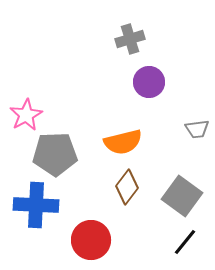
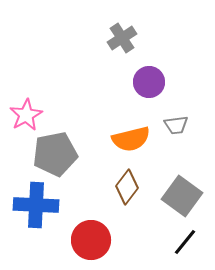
gray cross: moved 8 px left, 1 px up; rotated 16 degrees counterclockwise
gray trapezoid: moved 21 px left, 4 px up
orange semicircle: moved 8 px right, 3 px up
gray pentagon: rotated 9 degrees counterclockwise
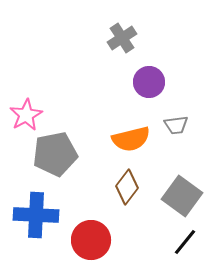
blue cross: moved 10 px down
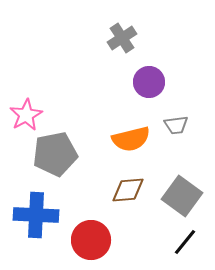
brown diamond: moved 1 px right, 3 px down; rotated 48 degrees clockwise
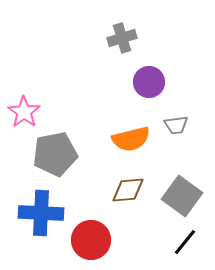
gray cross: rotated 16 degrees clockwise
pink star: moved 2 px left, 3 px up; rotated 8 degrees counterclockwise
blue cross: moved 5 px right, 2 px up
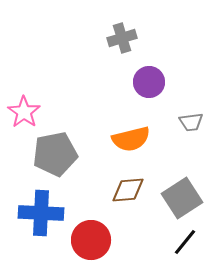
gray trapezoid: moved 15 px right, 3 px up
gray square: moved 2 px down; rotated 21 degrees clockwise
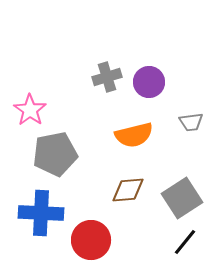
gray cross: moved 15 px left, 39 px down
pink star: moved 6 px right, 2 px up
orange semicircle: moved 3 px right, 4 px up
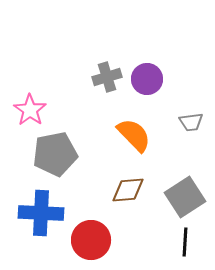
purple circle: moved 2 px left, 3 px up
orange semicircle: rotated 120 degrees counterclockwise
gray square: moved 3 px right, 1 px up
black line: rotated 36 degrees counterclockwise
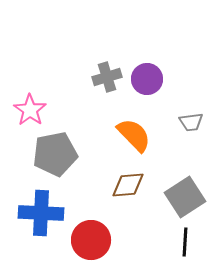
brown diamond: moved 5 px up
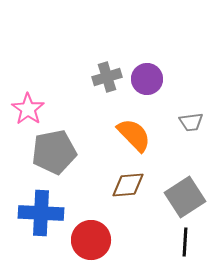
pink star: moved 2 px left, 1 px up
gray pentagon: moved 1 px left, 2 px up
